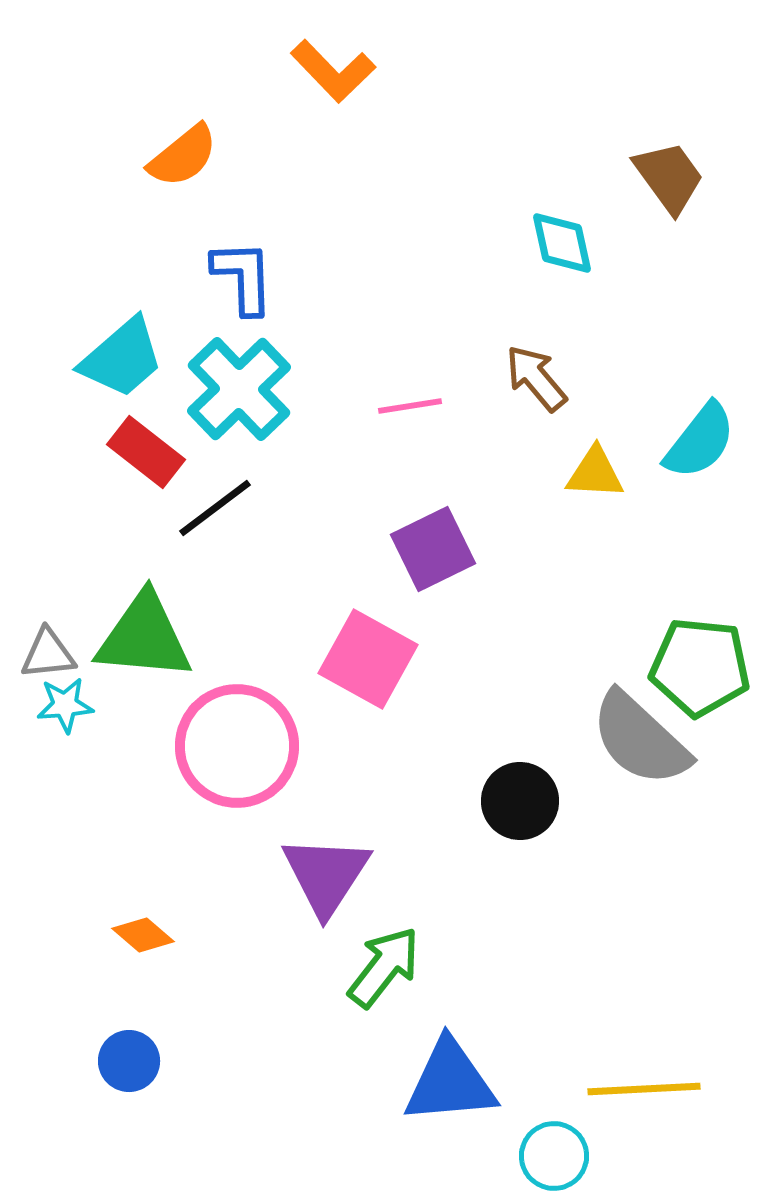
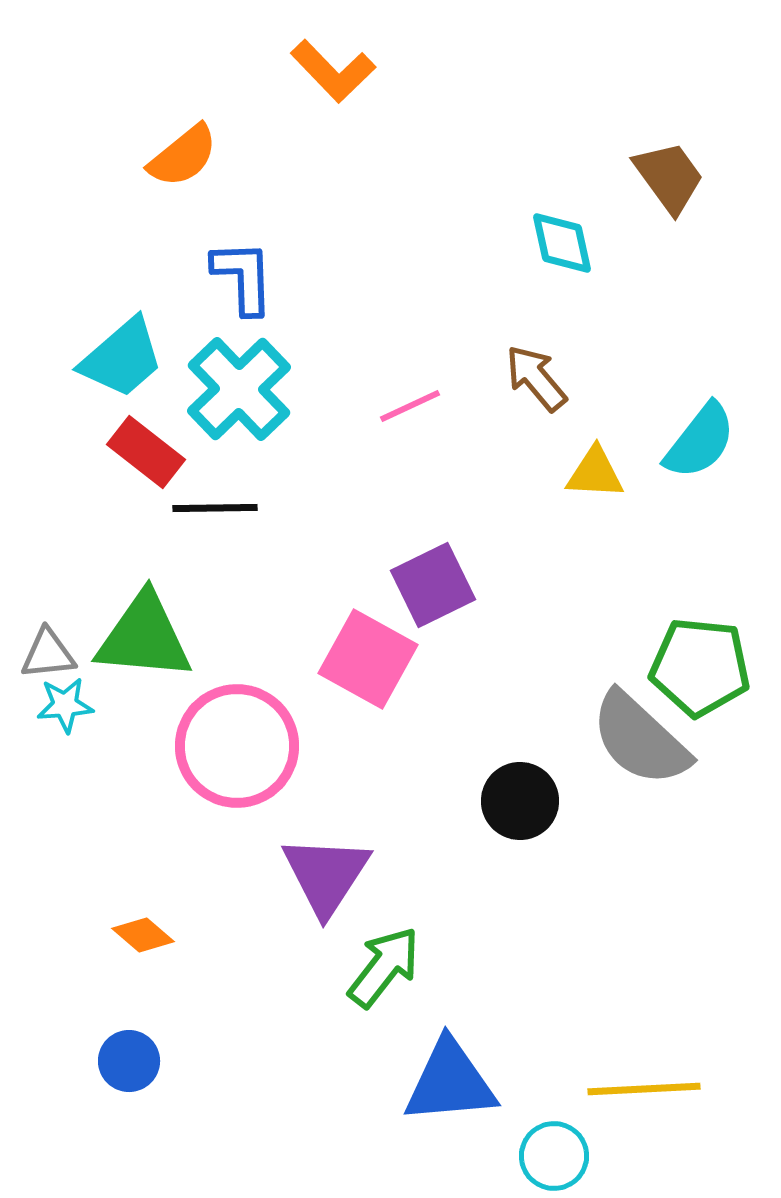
pink line: rotated 16 degrees counterclockwise
black line: rotated 36 degrees clockwise
purple square: moved 36 px down
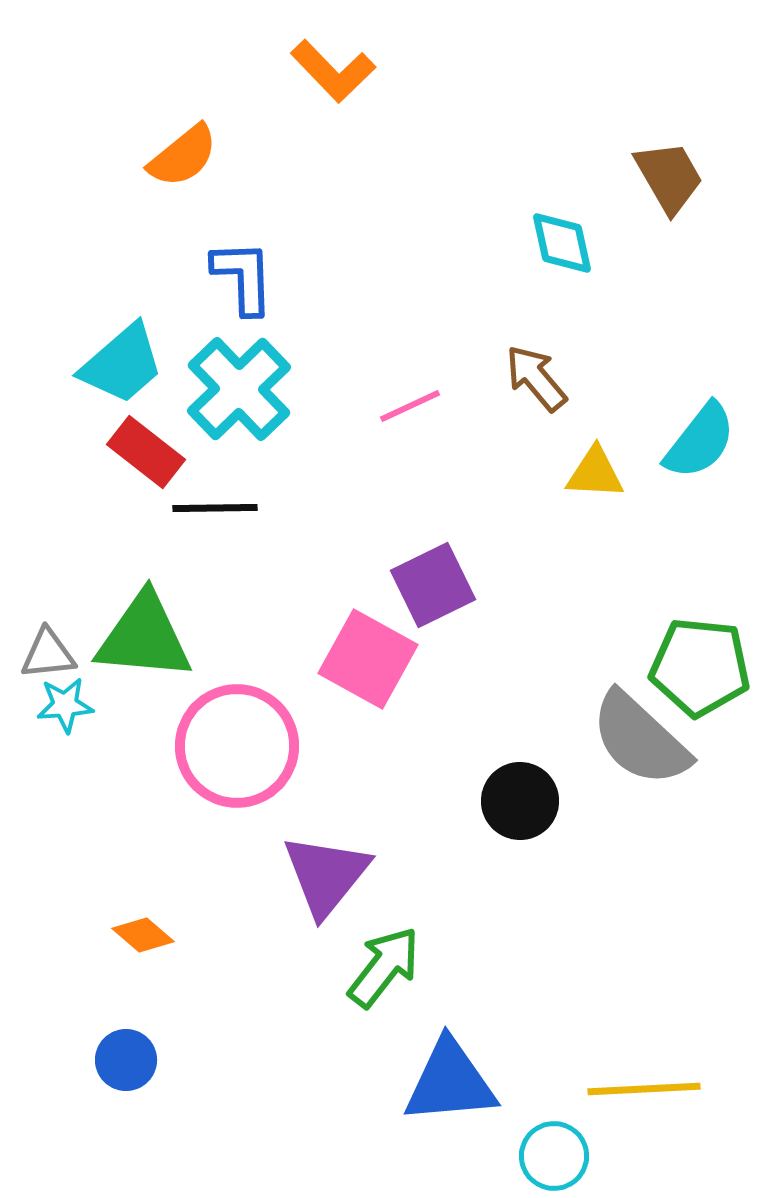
brown trapezoid: rotated 6 degrees clockwise
cyan trapezoid: moved 6 px down
purple triangle: rotated 6 degrees clockwise
blue circle: moved 3 px left, 1 px up
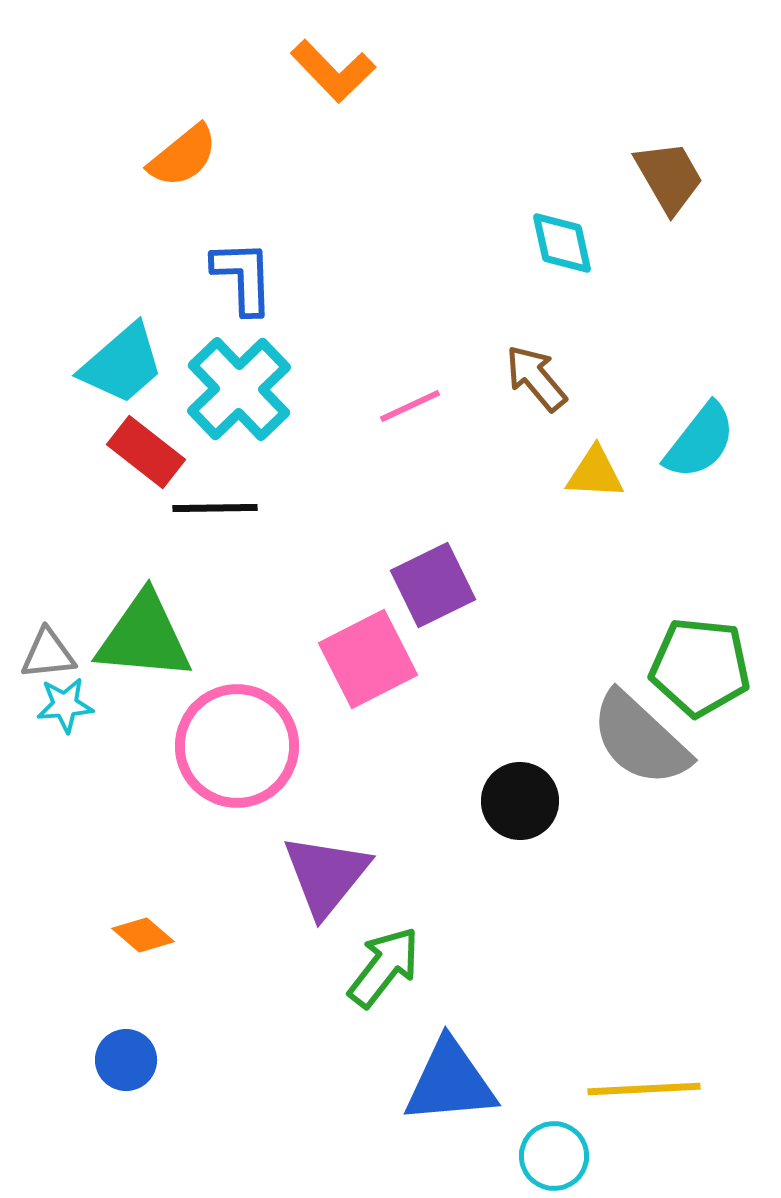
pink square: rotated 34 degrees clockwise
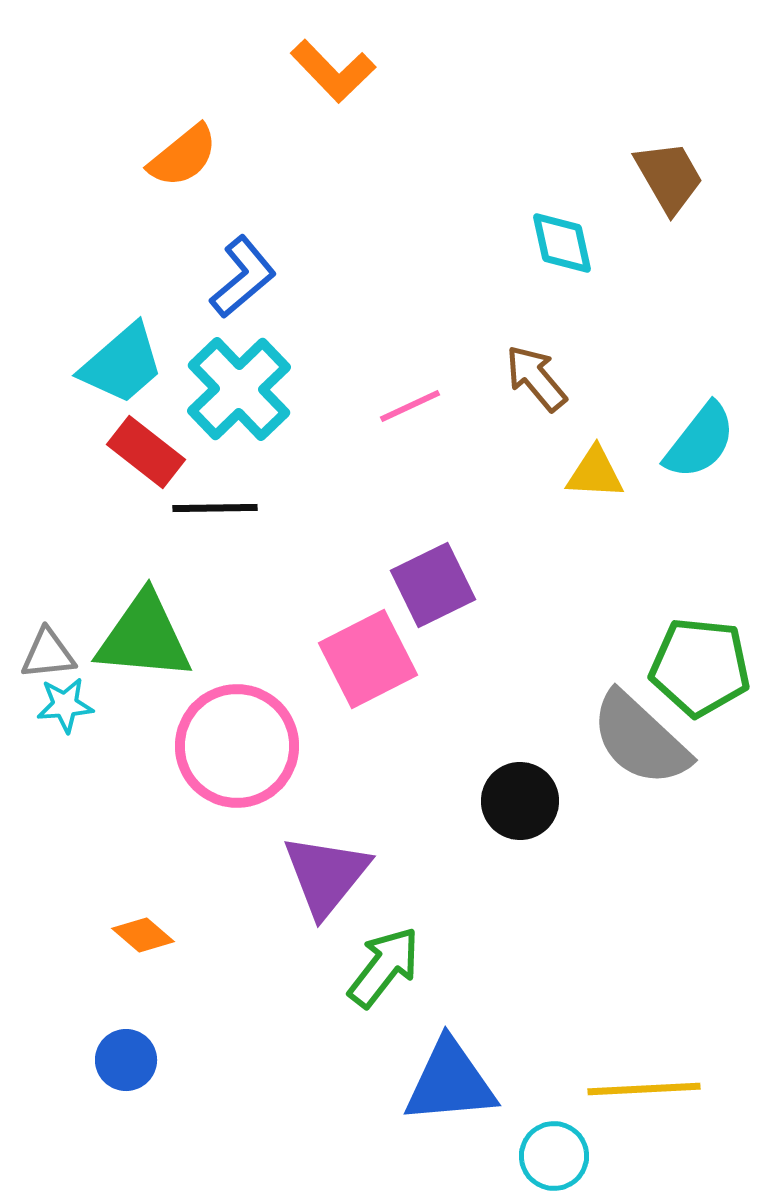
blue L-shape: rotated 52 degrees clockwise
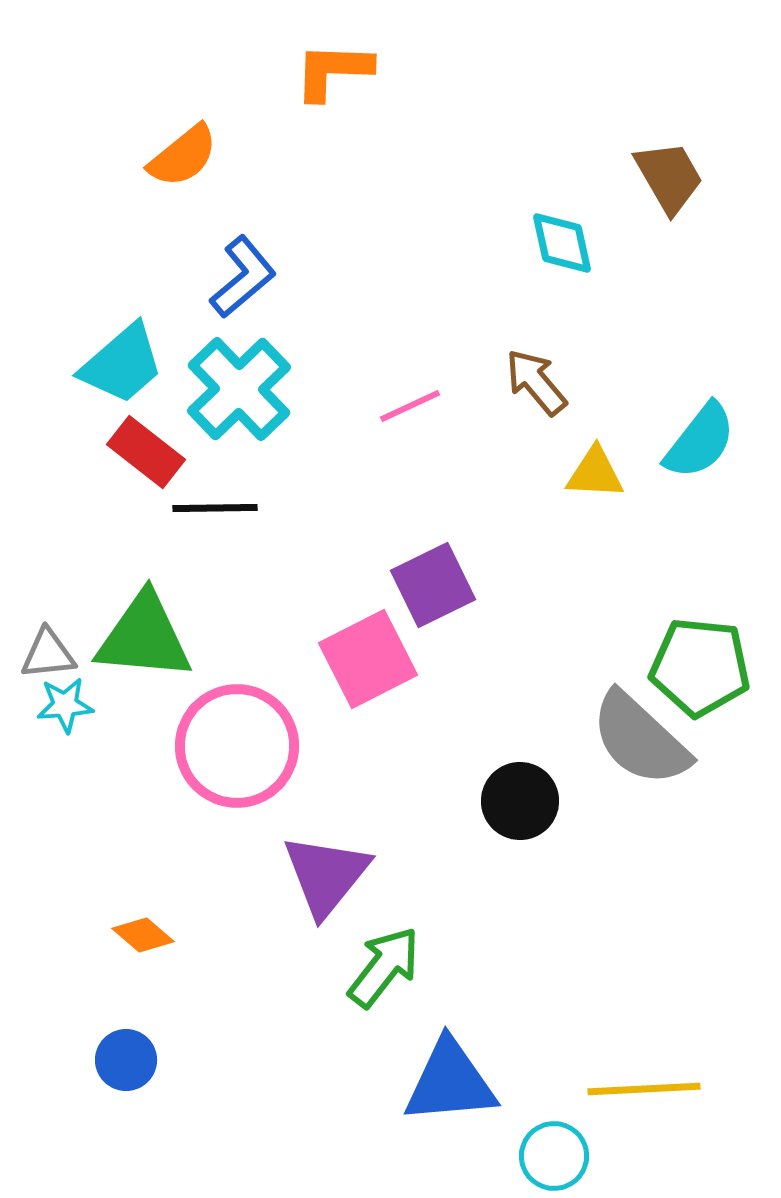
orange L-shape: rotated 136 degrees clockwise
brown arrow: moved 4 px down
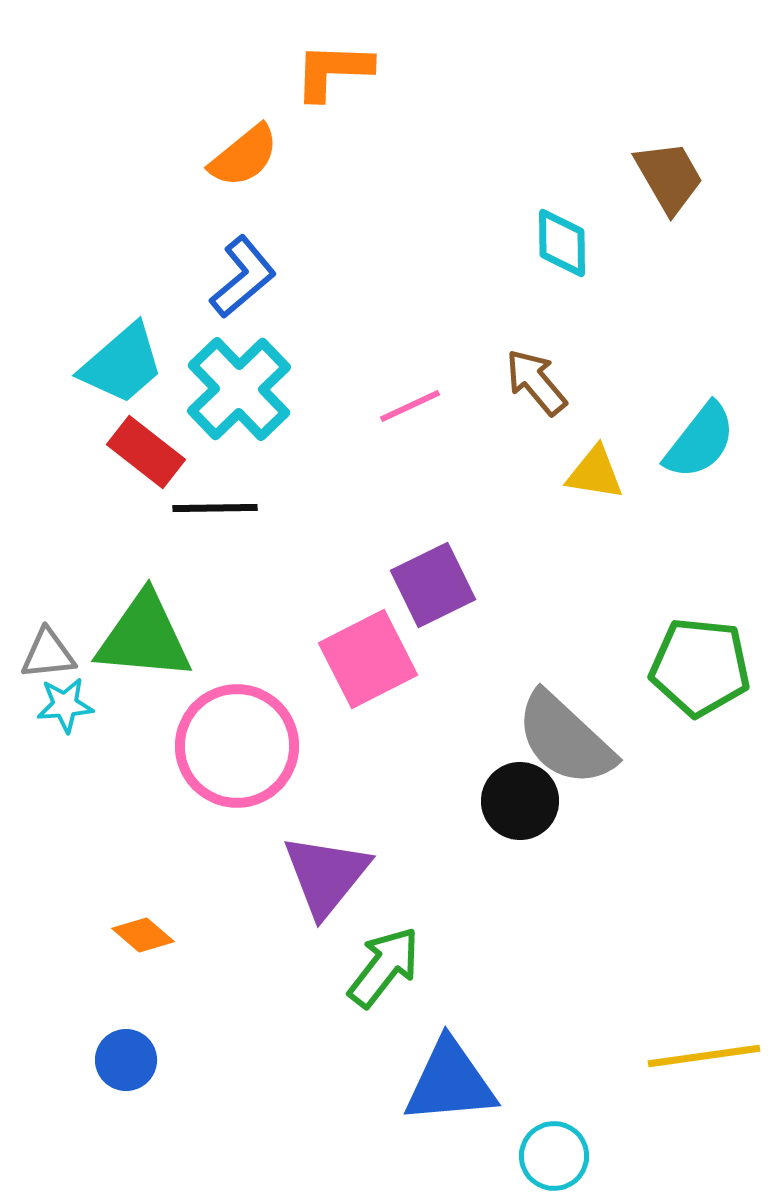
orange semicircle: moved 61 px right
cyan diamond: rotated 12 degrees clockwise
yellow triangle: rotated 6 degrees clockwise
gray semicircle: moved 75 px left
yellow line: moved 60 px right, 33 px up; rotated 5 degrees counterclockwise
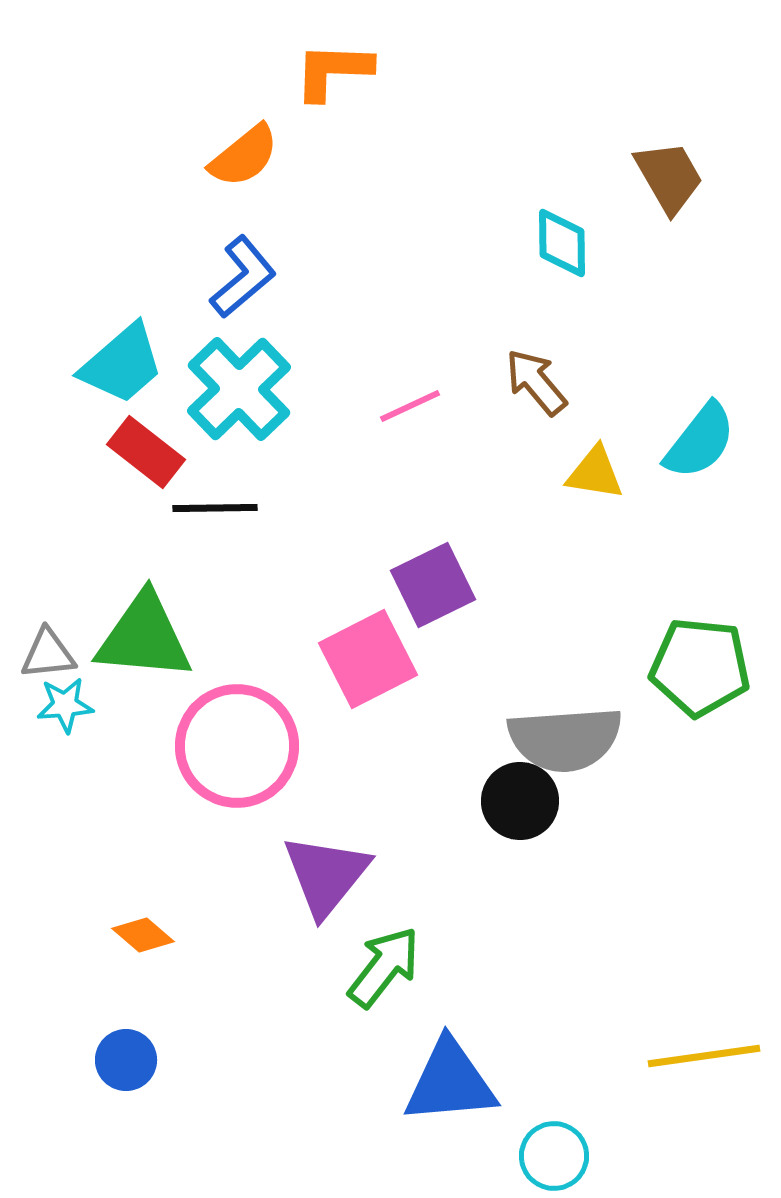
gray semicircle: rotated 47 degrees counterclockwise
